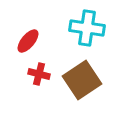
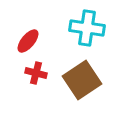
red cross: moved 3 px left, 1 px up
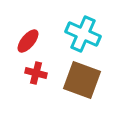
cyan cross: moved 4 px left, 6 px down; rotated 16 degrees clockwise
brown square: rotated 36 degrees counterclockwise
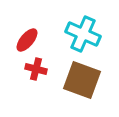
red ellipse: moved 1 px left, 1 px up
red cross: moved 4 px up
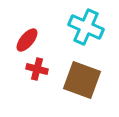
cyan cross: moved 3 px right, 7 px up
red cross: moved 1 px right
